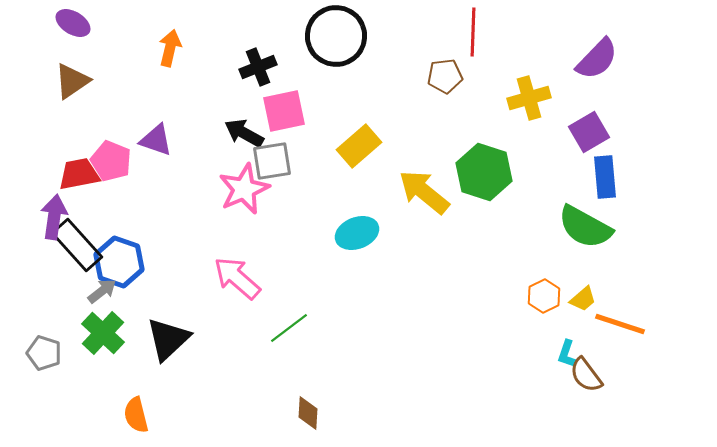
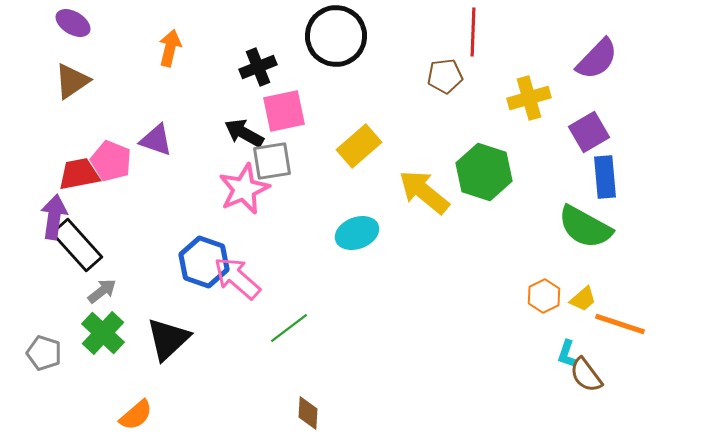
blue hexagon: moved 85 px right
orange semicircle: rotated 117 degrees counterclockwise
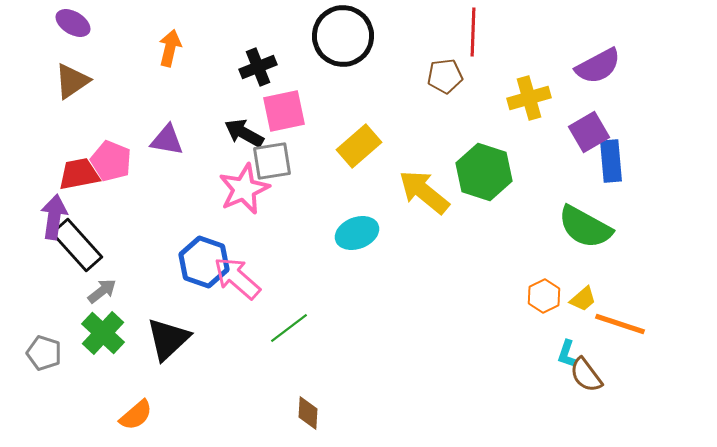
black circle: moved 7 px right
purple semicircle: moved 1 px right, 7 px down; rotated 18 degrees clockwise
purple triangle: moved 11 px right; rotated 9 degrees counterclockwise
blue rectangle: moved 6 px right, 16 px up
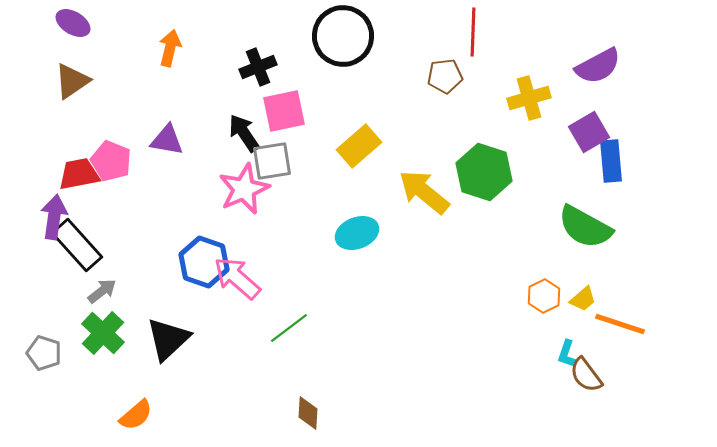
black arrow: rotated 27 degrees clockwise
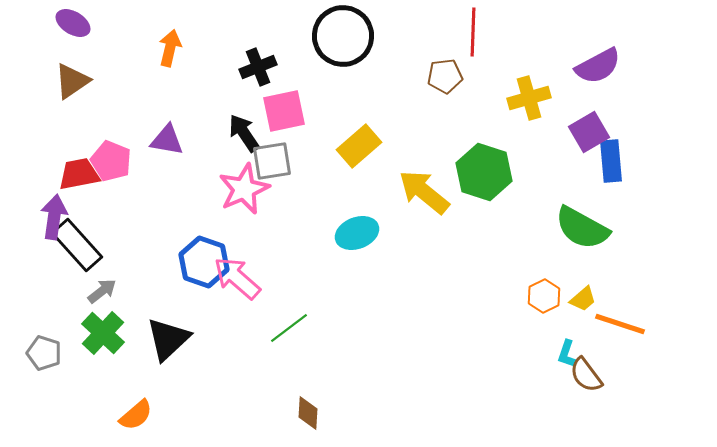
green semicircle: moved 3 px left, 1 px down
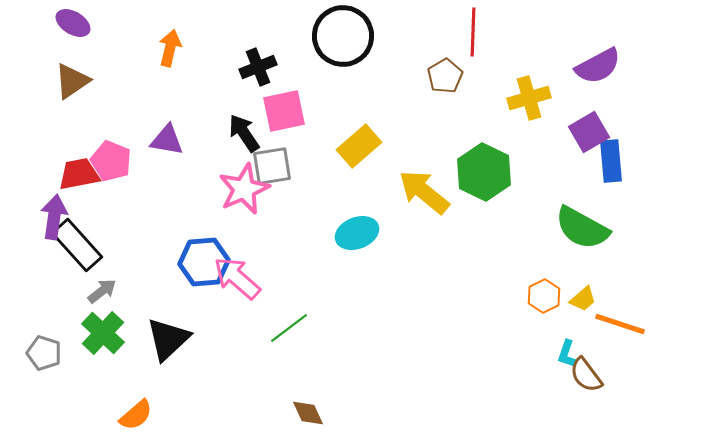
brown pentagon: rotated 24 degrees counterclockwise
gray square: moved 5 px down
green hexagon: rotated 8 degrees clockwise
blue hexagon: rotated 24 degrees counterclockwise
brown diamond: rotated 28 degrees counterclockwise
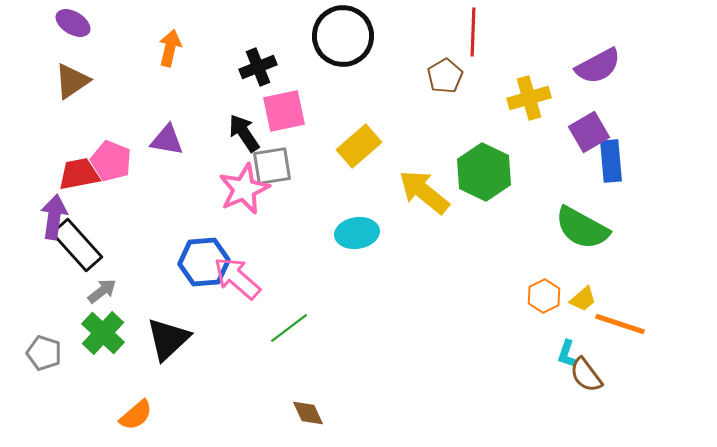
cyan ellipse: rotated 12 degrees clockwise
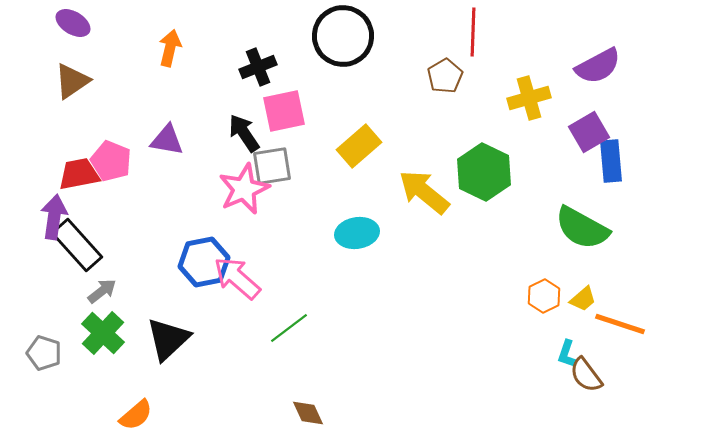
blue hexagon: rotated 6 degrees counterclockwise
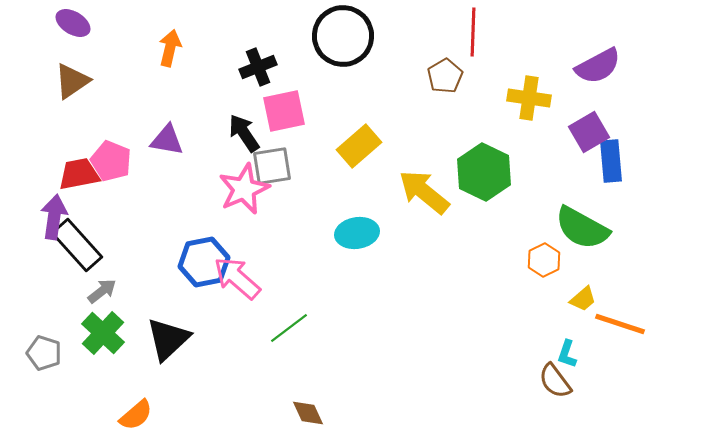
yellow cross: rotated 24 degrees clockwise
orange hexagon: moved 36 px up
brown semicircle: moved 31 px left, 6 px down
